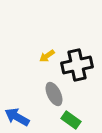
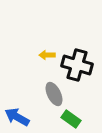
yellow arrow: moved 1 px up; rotated 35 degrees clockwise
black cross: rotated 28 degrees clockwise
green rectangle: moved 1 px up
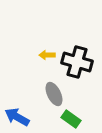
black cross: moved 3 px up
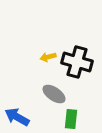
yellow arrow: moved 1 px right, 2 px down; rotated 14 degrees counterclockwise
gray ellipse: rotated 30 degrees counterclockwise
green rectangle: rotated 60 degrees clockwise
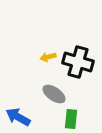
black cross: moved 1 px right
blue arrow: moved 1 px right
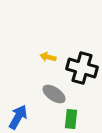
yellow arrow: rotated 28 degrees clockwise
black cross: moved 4 px right, 6 px down
blue arrow: rotated 90 degrees clockwise
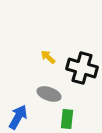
yellow arrow: rotated 28 degrees clockwise
gray ellipse: moved 5 px left; rotated 15 degrees counterclockwise
green rectangle: moved 4 px left
